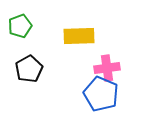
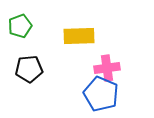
black pentagon: rotated 24 degrees clockwise
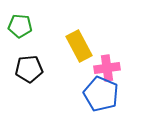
green pentagon: rotated 25 degrees clockwise
yellow rectangle: moved 10 px down; rotated 64 degrees clockwise
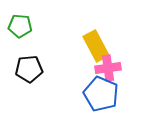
yellow rectangle: moved 17 px right
pink cross: moved 1 px right
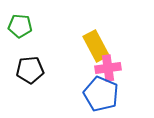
black pentagon: moved 1 px right, 1 px down
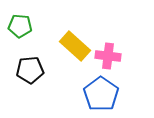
yellow rectangle: moved 21 px left; rotated 20 degrees counterclockwise
pink cross: moved 12 px up; rotated 15 degrees clockwise
blue pentagon: rotated 12 degrees clockwise
